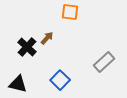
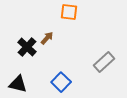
orange square: moved 1 px left
blue square: moved 1 px right, 2 px down
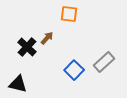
orange square: moved 2 px down
blue square: moved 13 px right, 12 px up
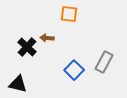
brown arrow: rotated 128 degrees counterclockwise
gray rectangle: rotated 20 degrees counterclockwise
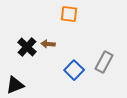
brown arrow: moved 1 px right, 6 px down
black triangle: moved 3 px left, 1 px down; rotated 36 degrees counterclockwise
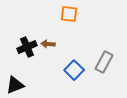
black cross: rotated 24 degrees clockwise
